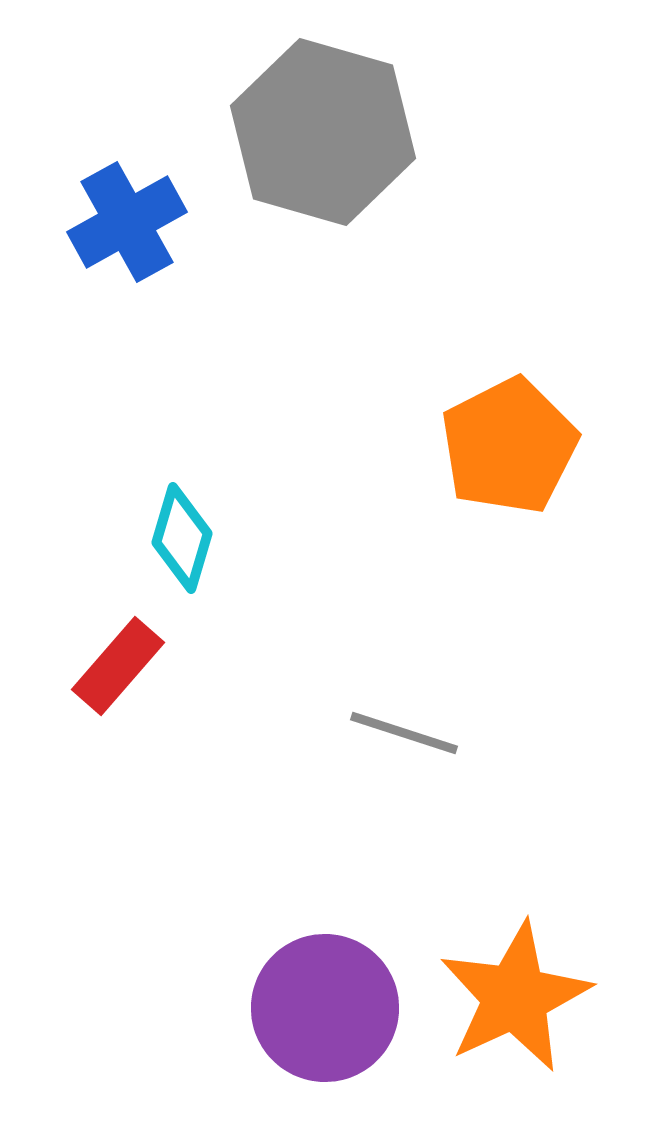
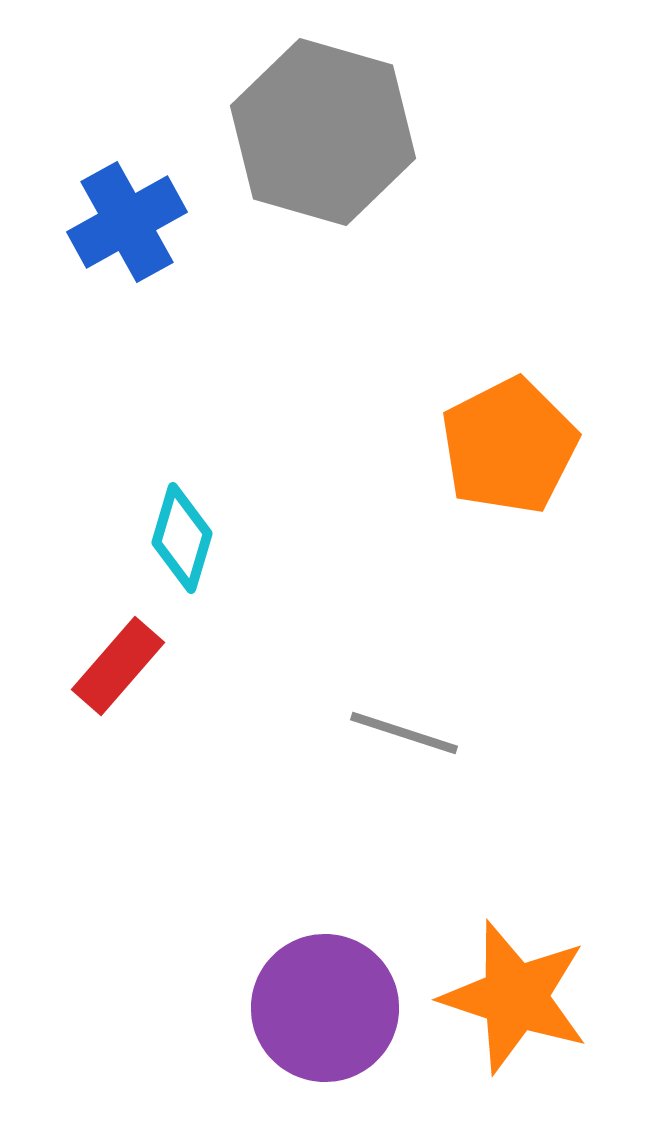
orange star: rotated 29 degrees counterclockwise
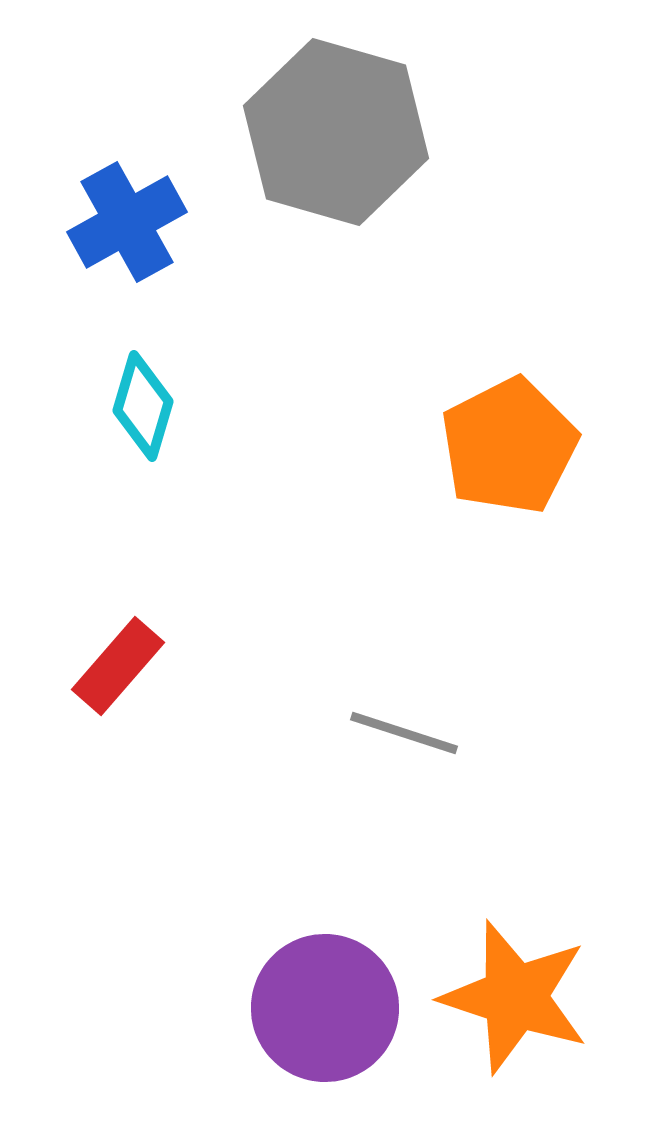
gray hexagon: moved 13 px right
cyan diamond: moved 39 px left, 132 px up
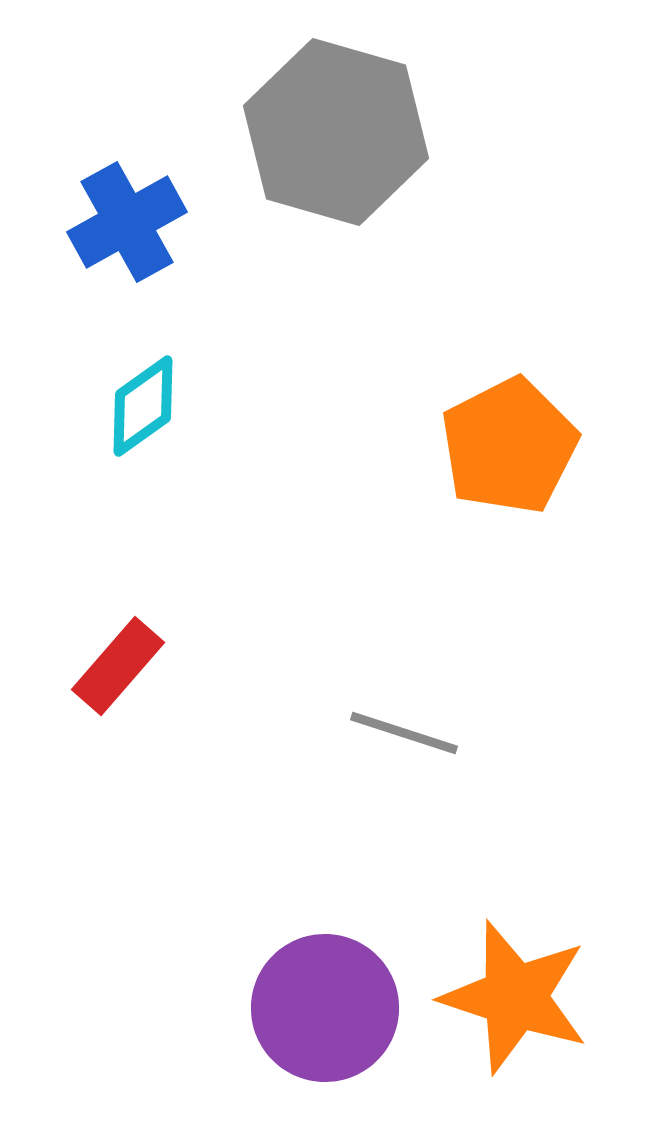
cyan diamond: rotated 38 degrees clockwise
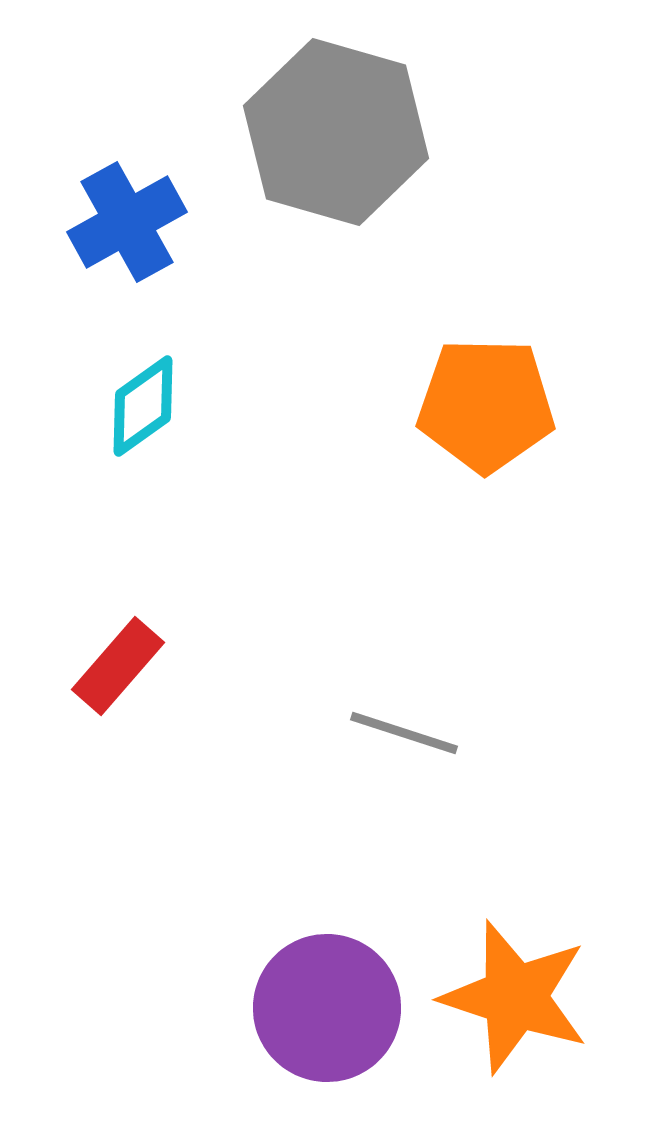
orange pentagon: moved 23 px left, 41 px up; rotated 28 degrees clockwise
purple circle: moved 2 px right
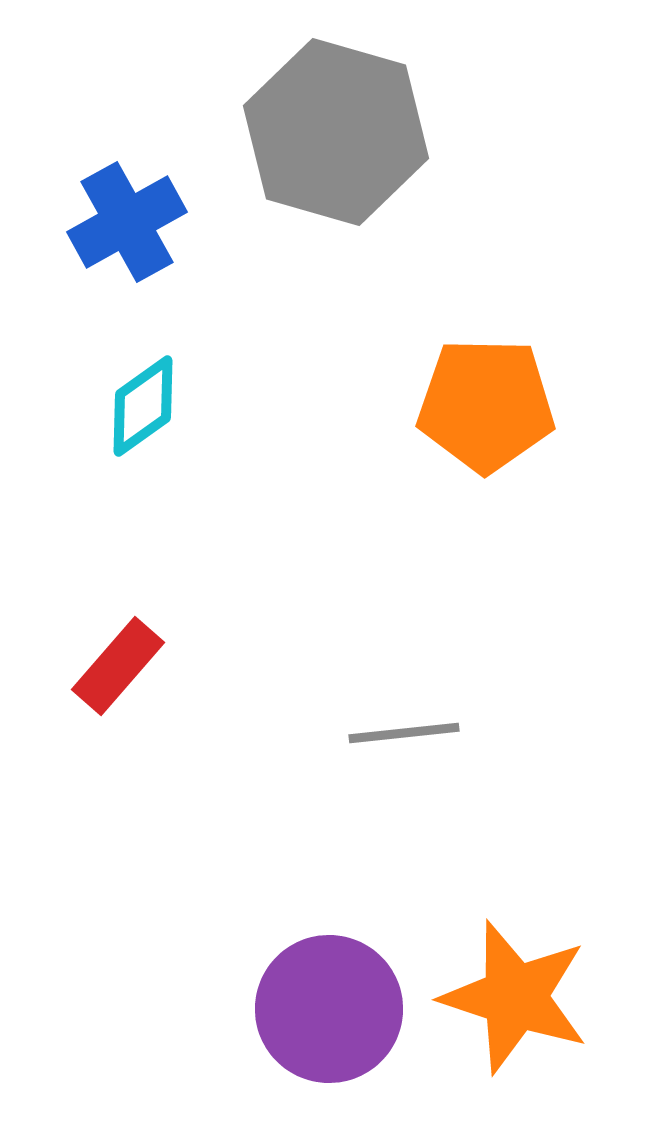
gray line: rotated 24 degrees counterclockwise
purple circle: moved 2 px right, 1 px down
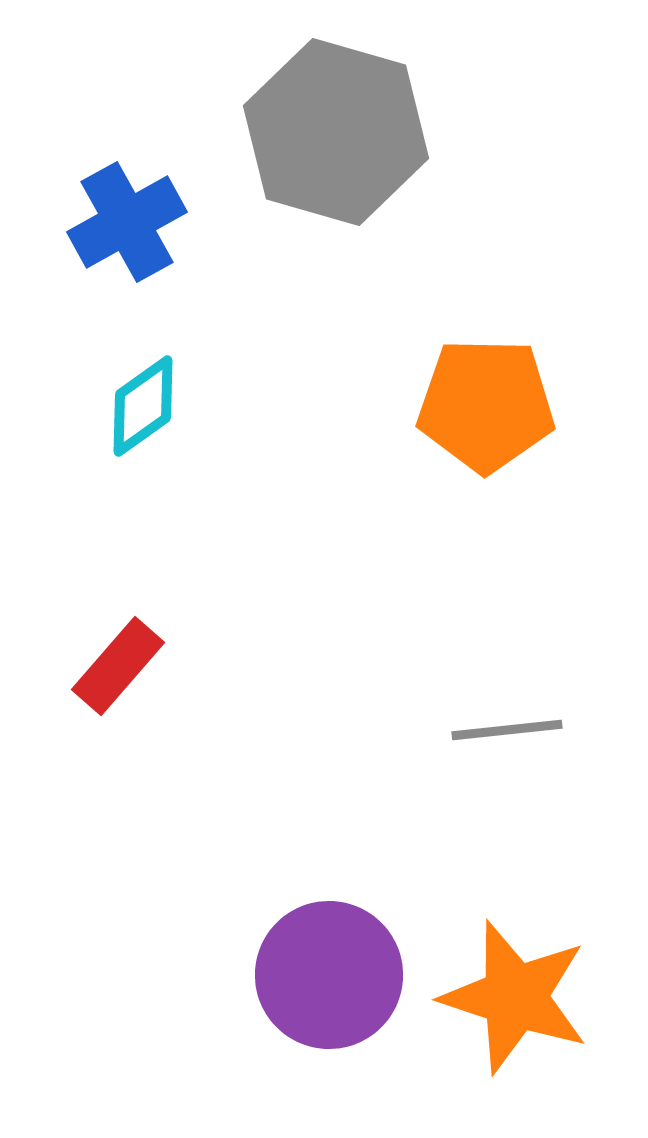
gray line: moved 103 px right, 3 px up
purple circle: moved 34 px up
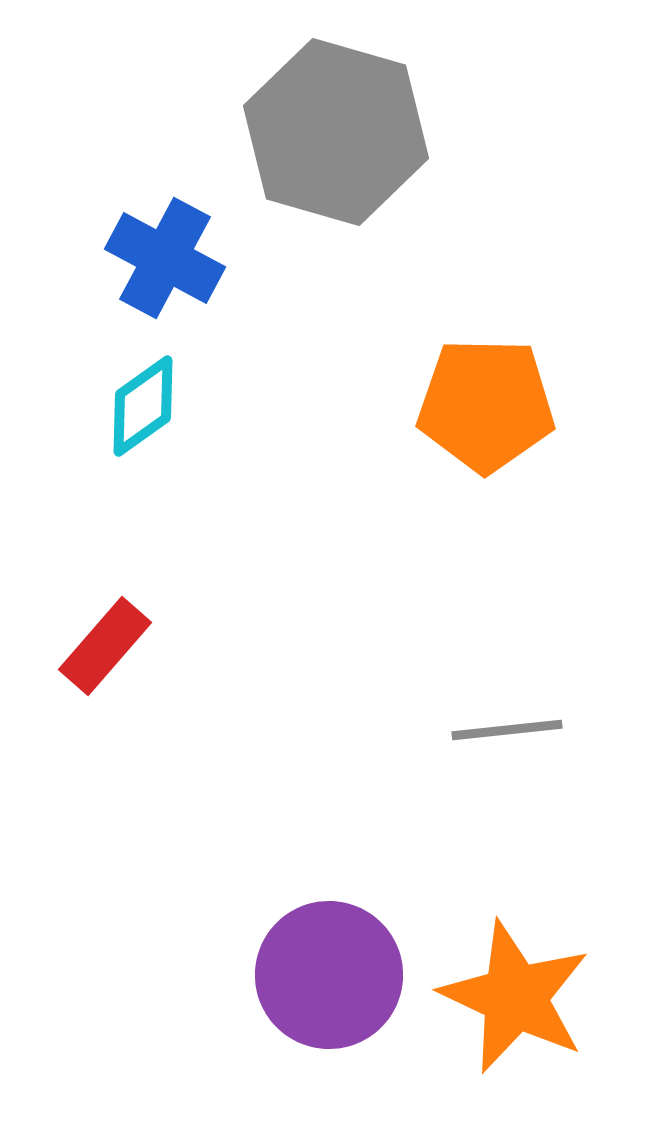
blue cross: moved 38 px right, 36 px down; rotated 33 degrees counterclockwise
red rectangle: moved 13 px left, 20 px up
orange star: rotated 7 degrees clockwise
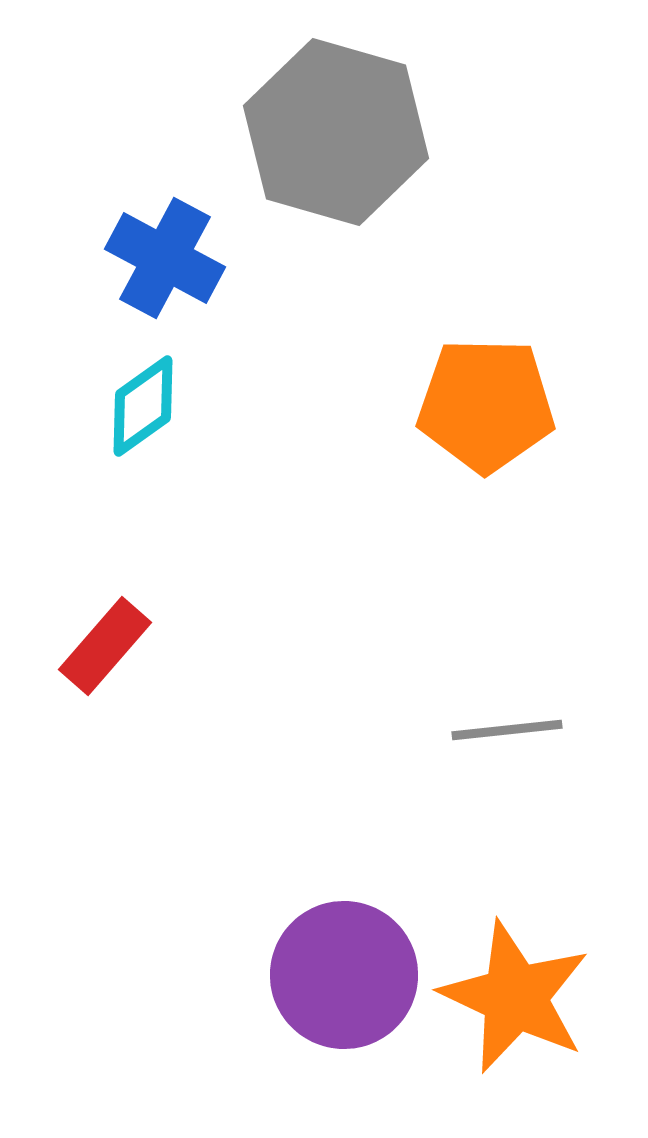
purple circle: moved 15 px right
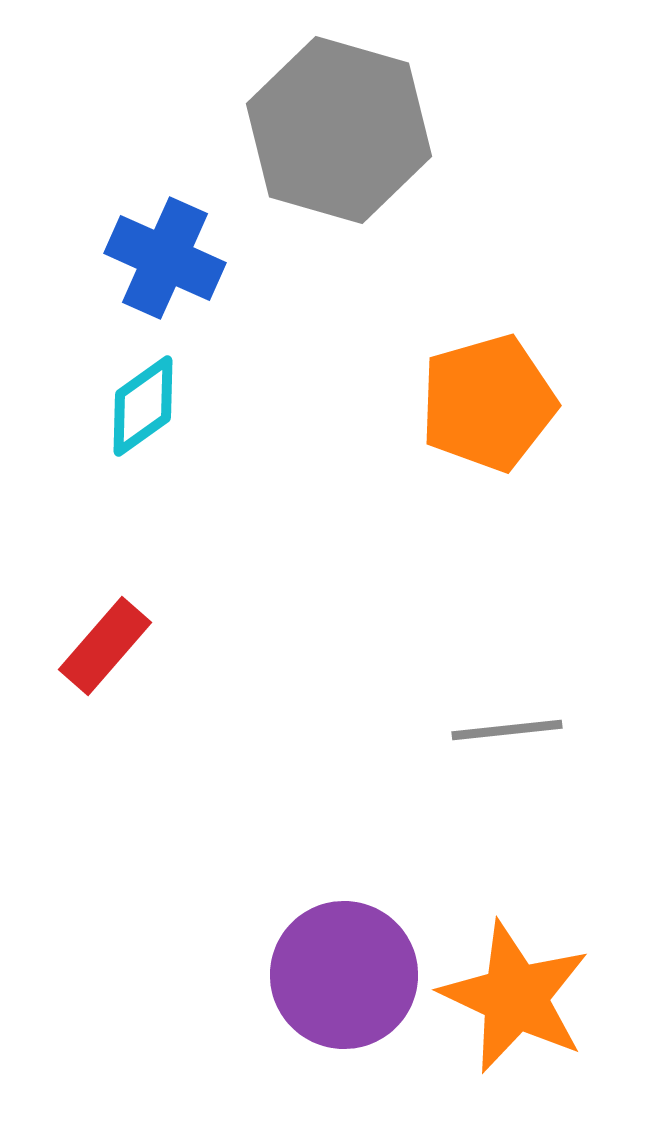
gray hexagon: moved 3 px right, 2 px up
blue cross: rotated 4 degrees counterclockwise
orange pentagon: moved 2 px right, 2 px up; rotated 17 degrees counterclockwise
